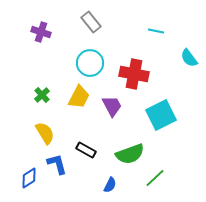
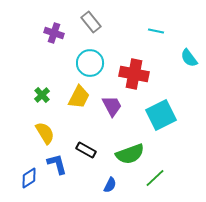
purple cross: moved 13 px right, 1 px down
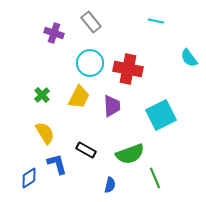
cyan line: moved 10 px up
red cross: moved 6 px left, 5 px up
purple trapezoid: rotated 25 degrees clockwise
green line: rotated 70 degrees counterclockwise
blue semicircle: rotated 14 degrees counterclockwise
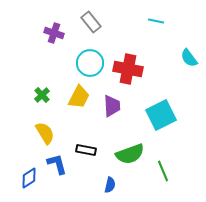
black rectangle: rotated 18 degrees counterclockwise
green line: moved 8 px right, 7 px up
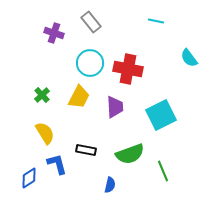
purple trapezoid: moved 3 px right, 1 px down
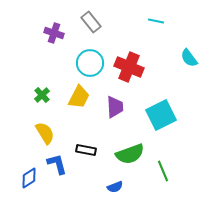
red cross: moved 1 px right, 2 px up; rotated 12 degrees clockwise
blue semicircle: moved 5 px right, 2 px down; rotated 56 degrees clockwise
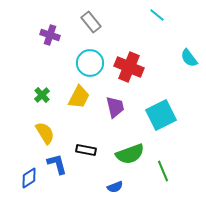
cyan line: moved 1 px right, 6 px up; rotated 28 degrees clockwise
purple cross: moved 4 px left, 2 px down
purple trapezoid: rotated 10 degrees counterclockwise
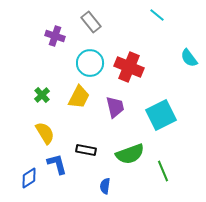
purple cross: moved 5 px right, 1 px down
blue semicircle: moved 10 px left, 1 px up; rotated 119 degrees clockwise
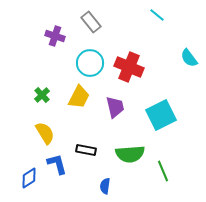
green semicircle: rotated 16 degrees clockwise
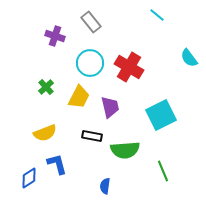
red cross: rotated 8 degrees clockwise
green cross: moved 4 px right, 8 px up
purple trapezoid: moved 5 px left
yellow semicircle: rotated 100 degrees clockwise
black rectangle: moved 6 px right, 14 px up
green semicircle: moved 5 px left, 4 px up
